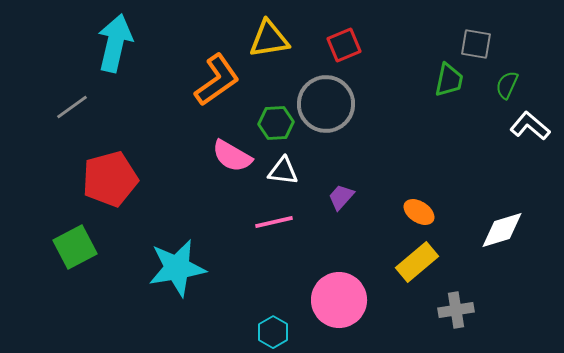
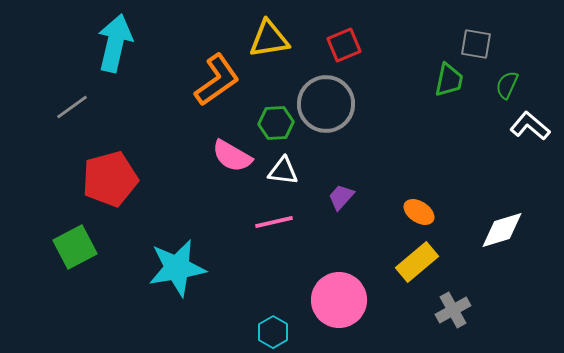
gray cross: moved 3 px left; rotated 20 degrees counterclockwise
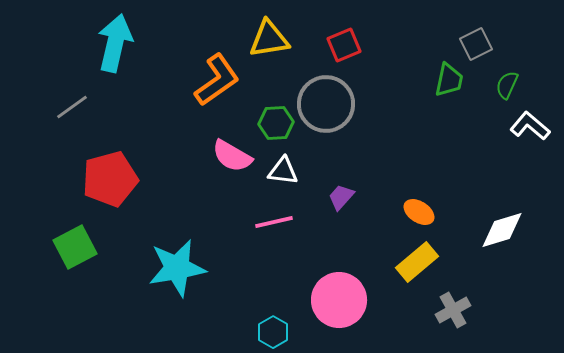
gray square: rotated 36 degrees counterclockwise
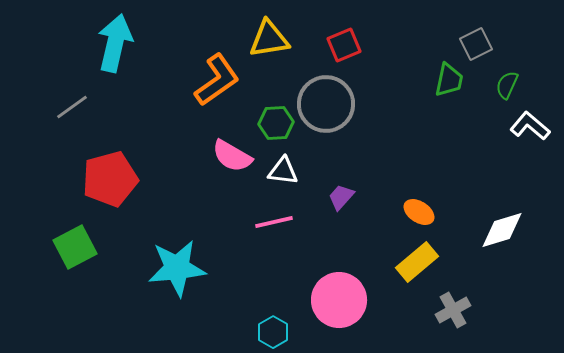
cyan star: rotated 4 degrees clockwise
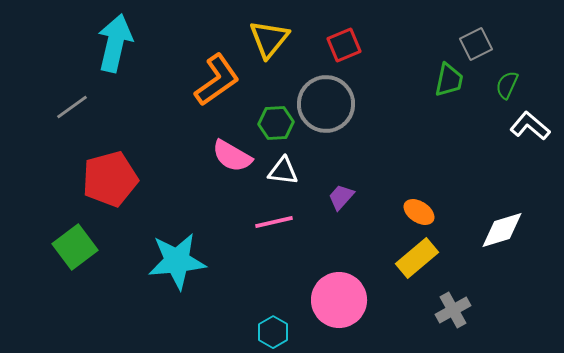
yellow triangle: rotated 42 degrees counterclockwise
green square: rotated 9 degrees counterclockwise
yellow rectangle: moved 4 px up
cyan star: moved 7 px up
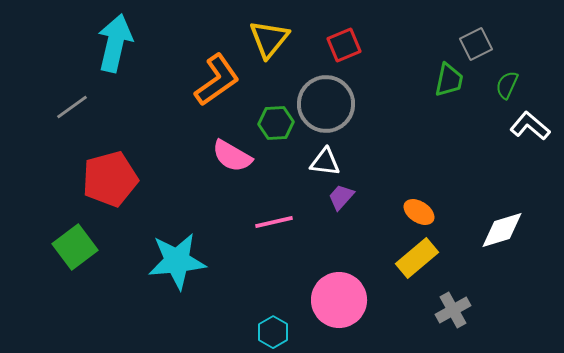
white triangle: moved 42 px right, 9 px up
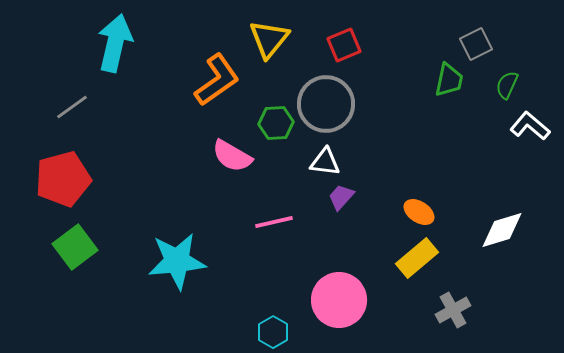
red pentagon: moved 47 px left
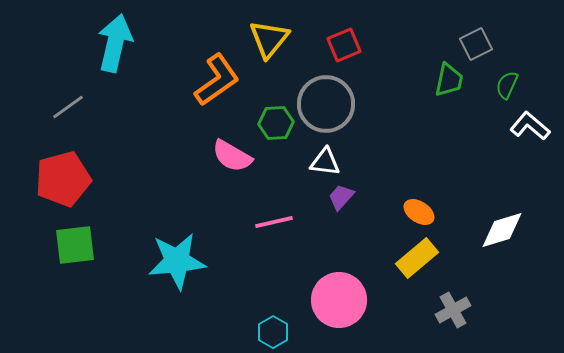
gray line: moved 4 px left
green square: moved 2 px up; rotated 30 degrees clockwise
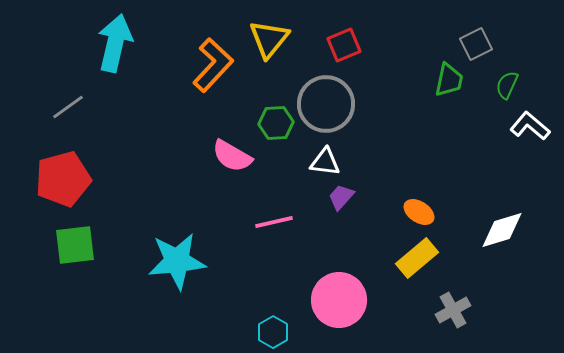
orange L-shape: moved 4 px left, 15 px up; rotated 12 degrees counterclockwise
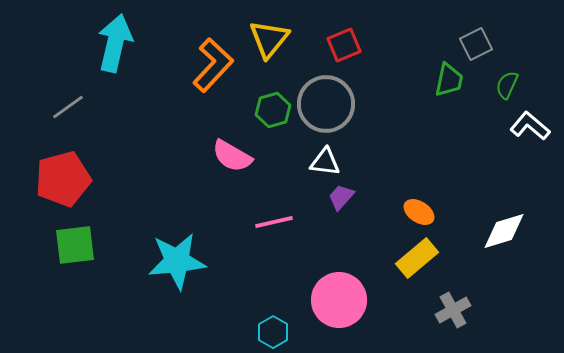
green hexagon: moved 3 px left, 13 px up; rotated 12 degrees counterclockwise
white diamond: moved 2 px right, 1 px down
